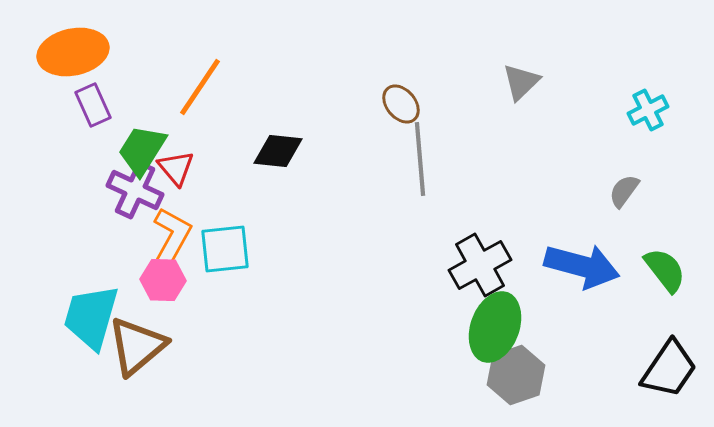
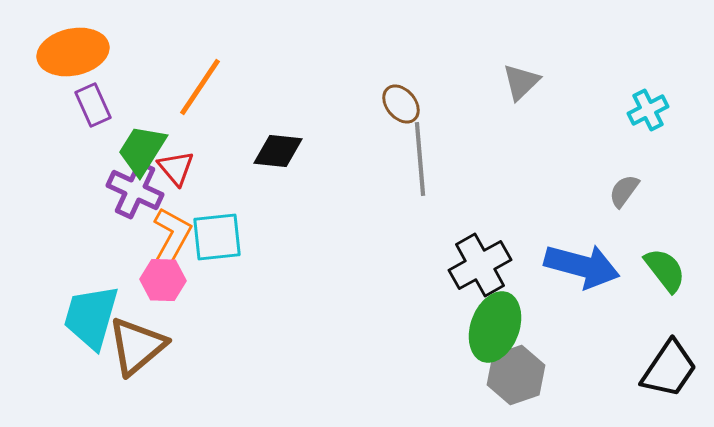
cyan square: moved 8 px left, 12 px up
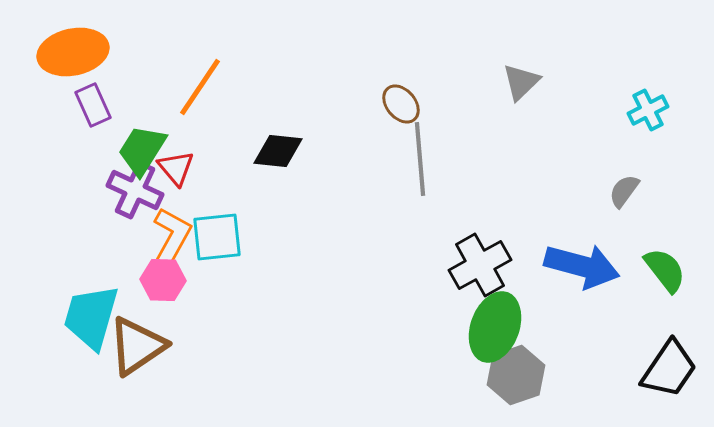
brown triangle: rotated 6 degrees clockwise
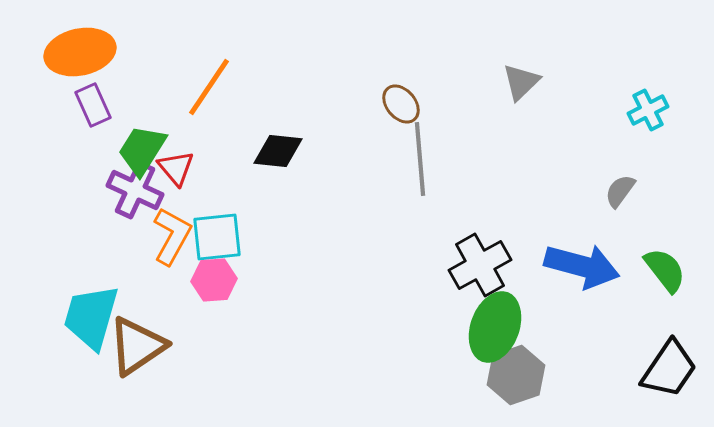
orange ellipse: moved 7 px right
orange line: moved 9 px right
gray semicircle: moved 4 px left
pink hexagon: moved 51 px right; rotated 6 degrees counterclockwise
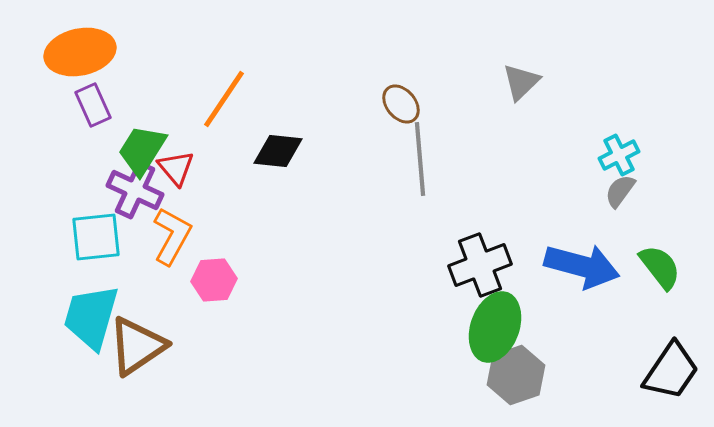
orange line: moved 15 px right, 12 px down
cyan cross: moved 29 px left, 45 px down
cyan square: moved 121 px left
black cross: rotated 8 degrees clockwise
green semicircle: moved 5 px left, 3 px up
black trapezoid: moved 2 px right, 2 px down
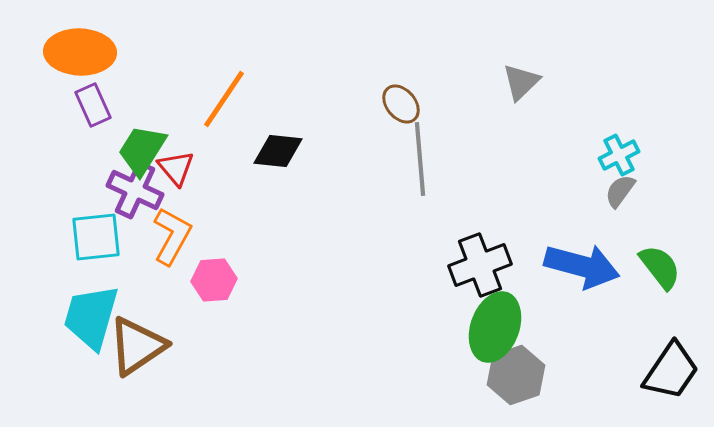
orange ellipse: rotated 14 degrees clockwise
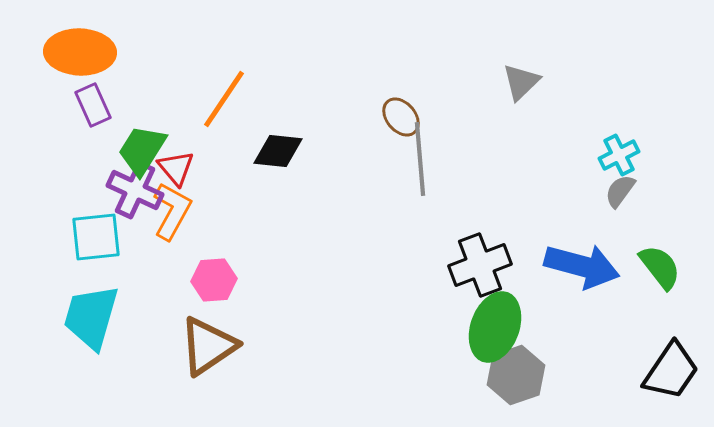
brown ellipse: moved 13 px down
orange L-shape: moved 25 px up
brown triangle: moved 71 px right
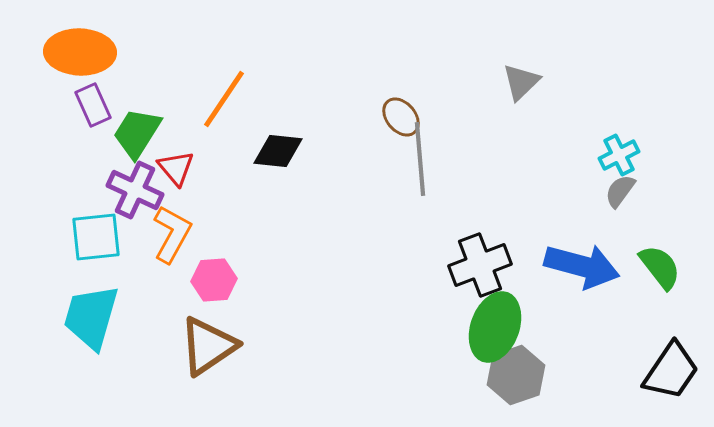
green trapezoid: moved 5 px left, 17 px up
orange L-shape: moved 23 px down
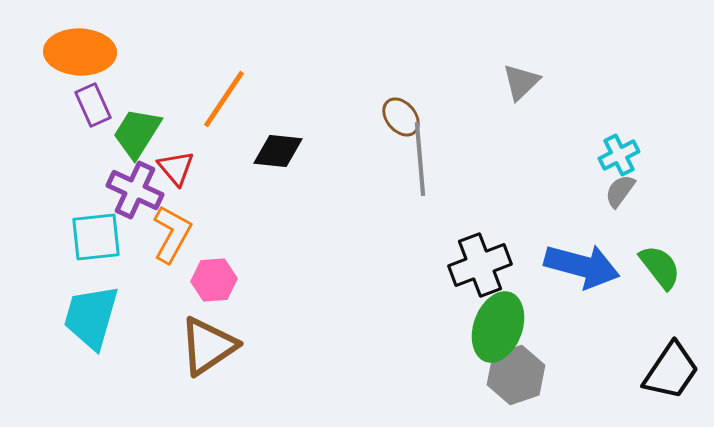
green ellipse: moved 3 px right
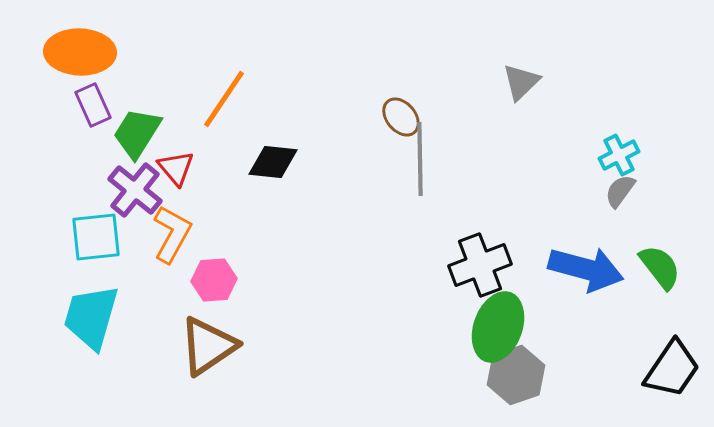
black diamond: moved 5 px left, 11 px down
gray line: rotated 4 degrees clockwise
purple cross: rotated 14 degrees clockwise
blue arrow: moved 4 px right, 3 px down
black trapezoid: moved 1 px right, 2 px up
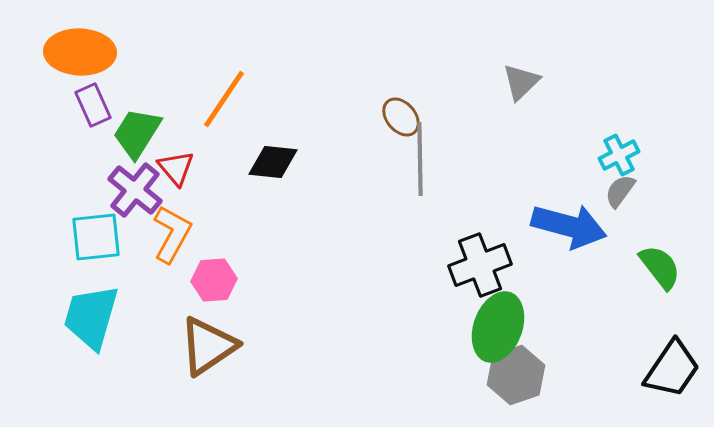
blue arrow: moved 17 px left, 43 px up
